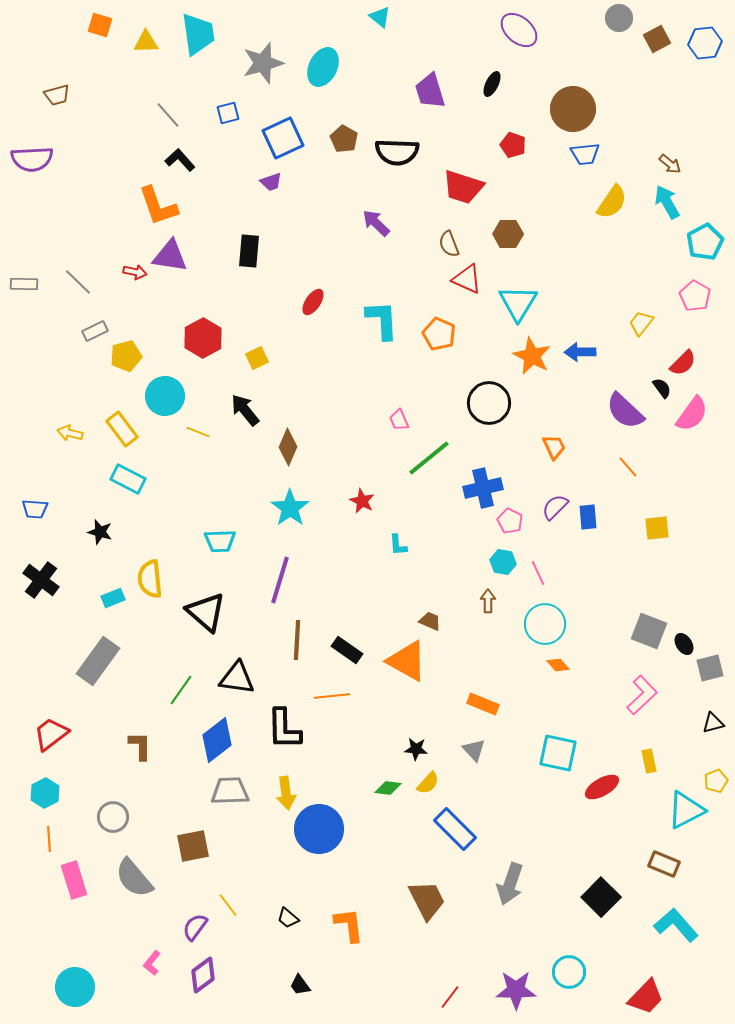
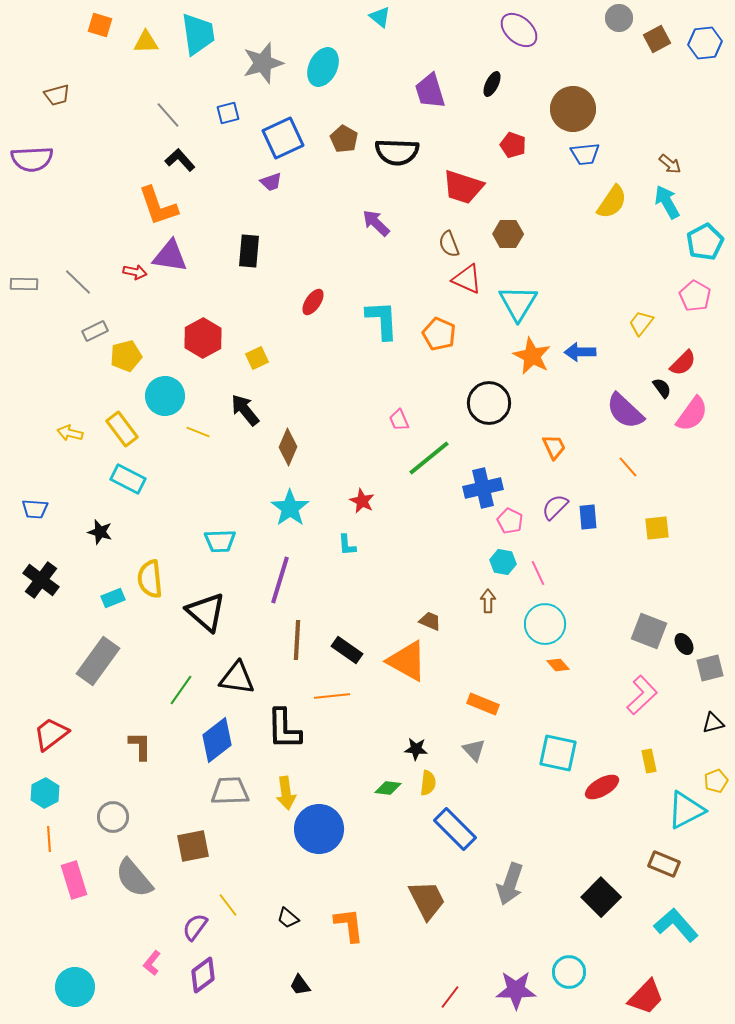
cyan L-shape at (398, 545): moved 51 px left
yellow semicircle at (428, 783): rotated 35 degrees counterclockwise
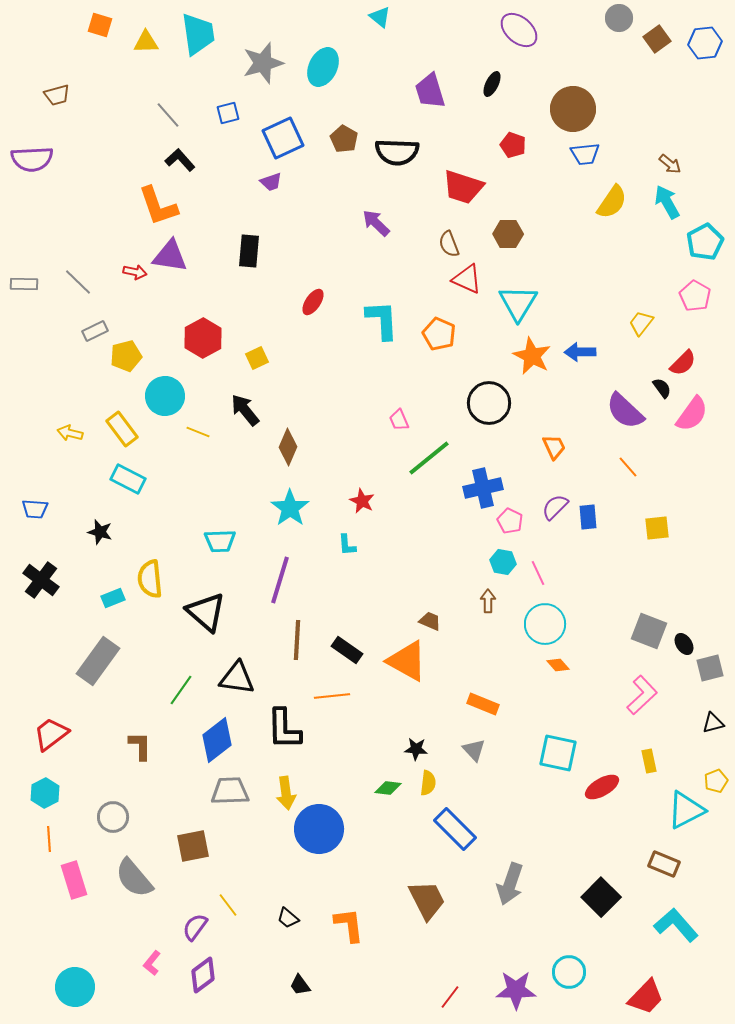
brown square at (657, 39): rotated 8 degrees counterclockwise
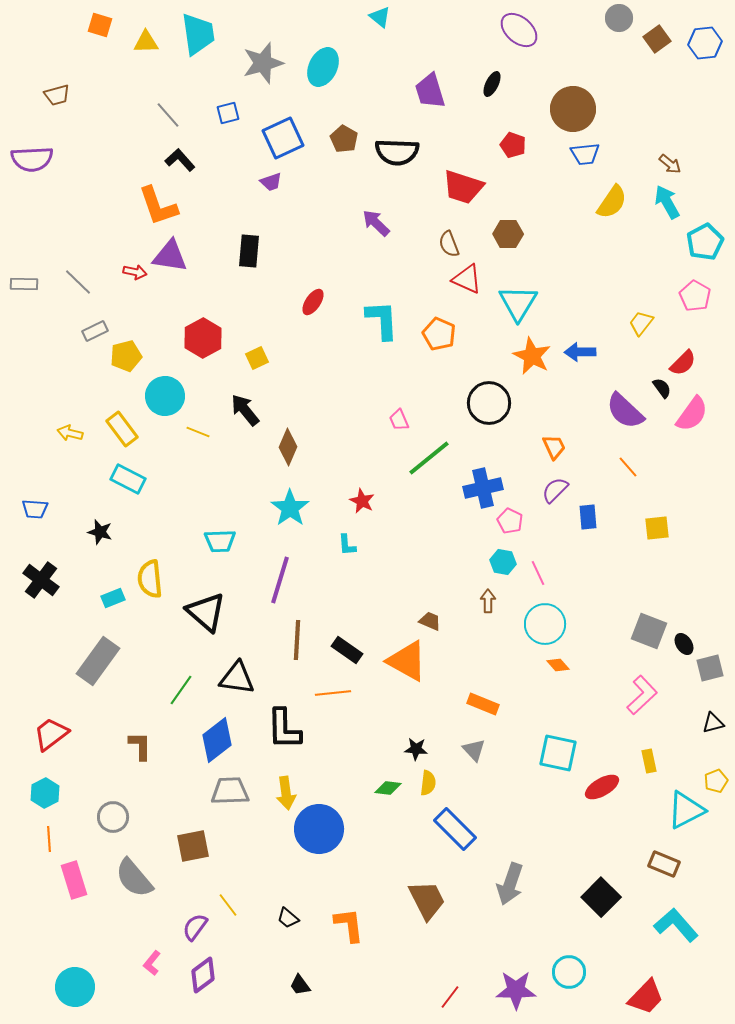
purple semicircle at (555, 507): moved 17 px up
orange line at (332, 696): moved 1 px right, 3 px up
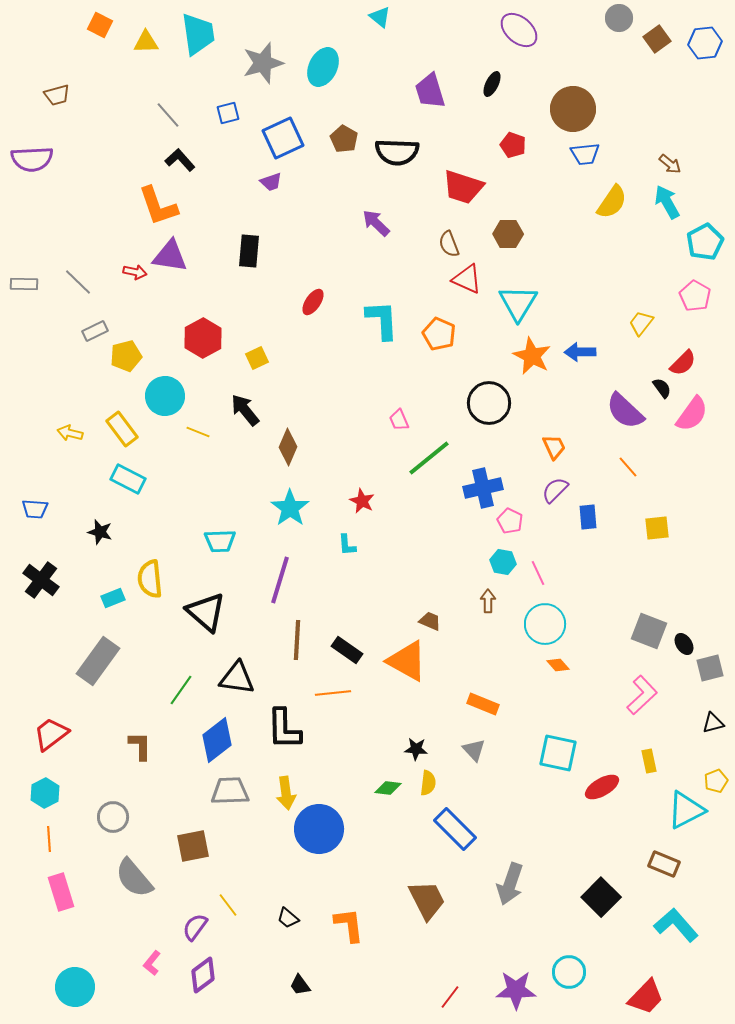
orange square at (100, 25): rotated 10 degrees clockwise
pink rectangle at (74, 880): moved 13 px left, 12 px down
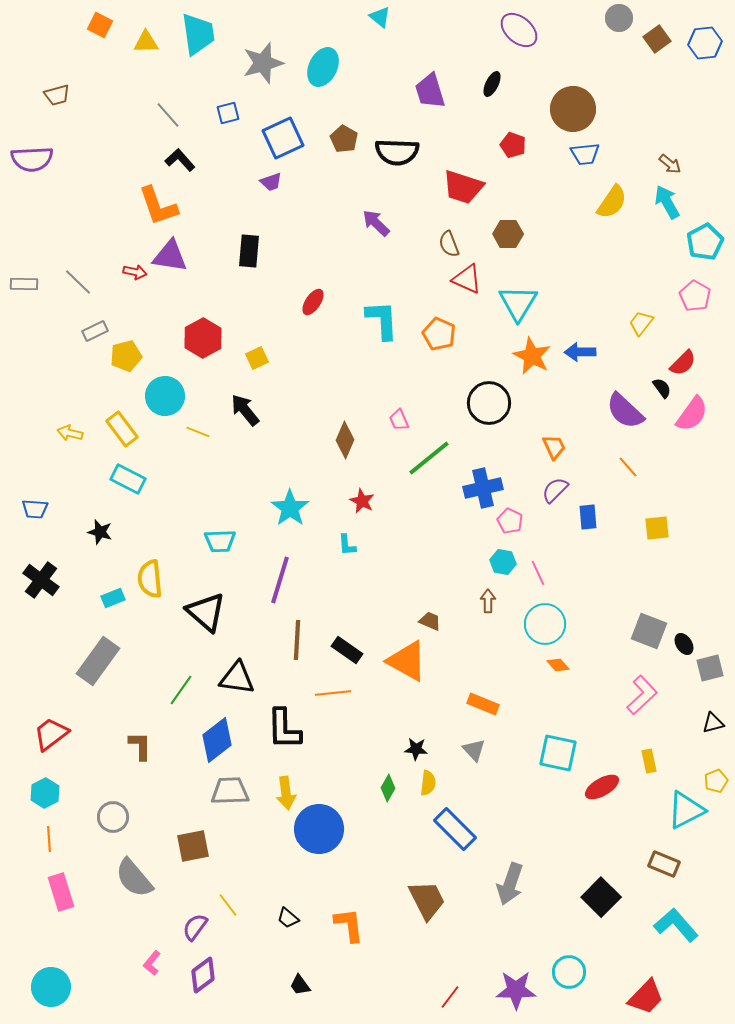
brown diamond at (288, 447): moved 57 px right, 7 px up
green diamond at (388, 788): rotated 68 degrees counterclockwise
cyan circle at (75, 987): moved 24 px left
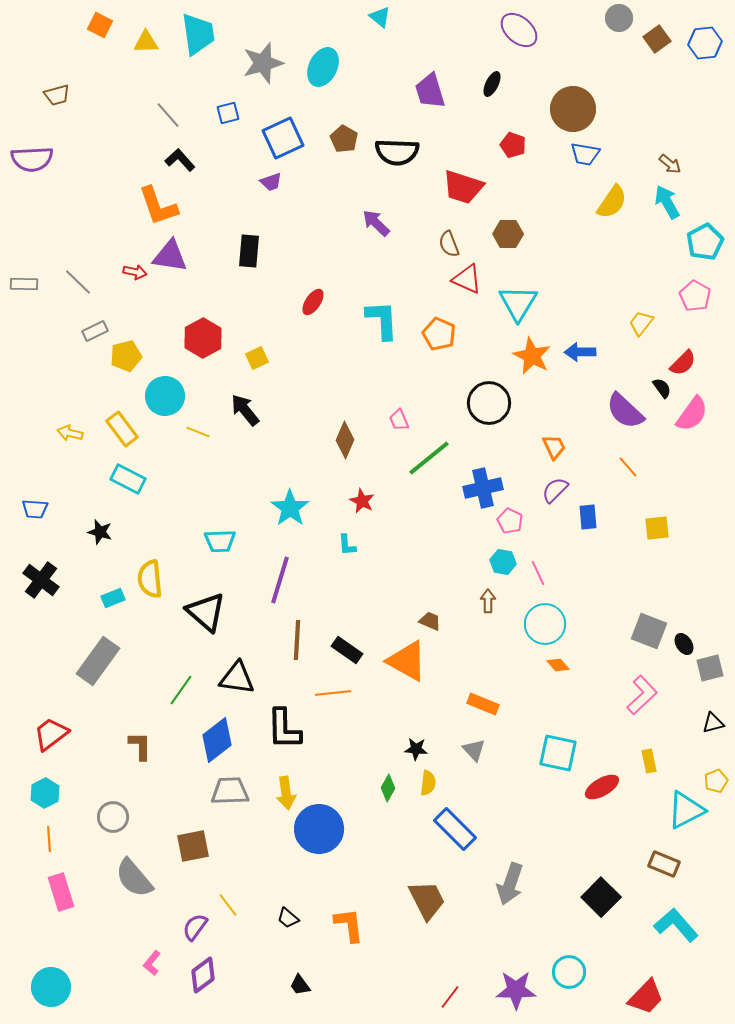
blue trapezoid at (585, 154): rotated 16 degrees clockwise
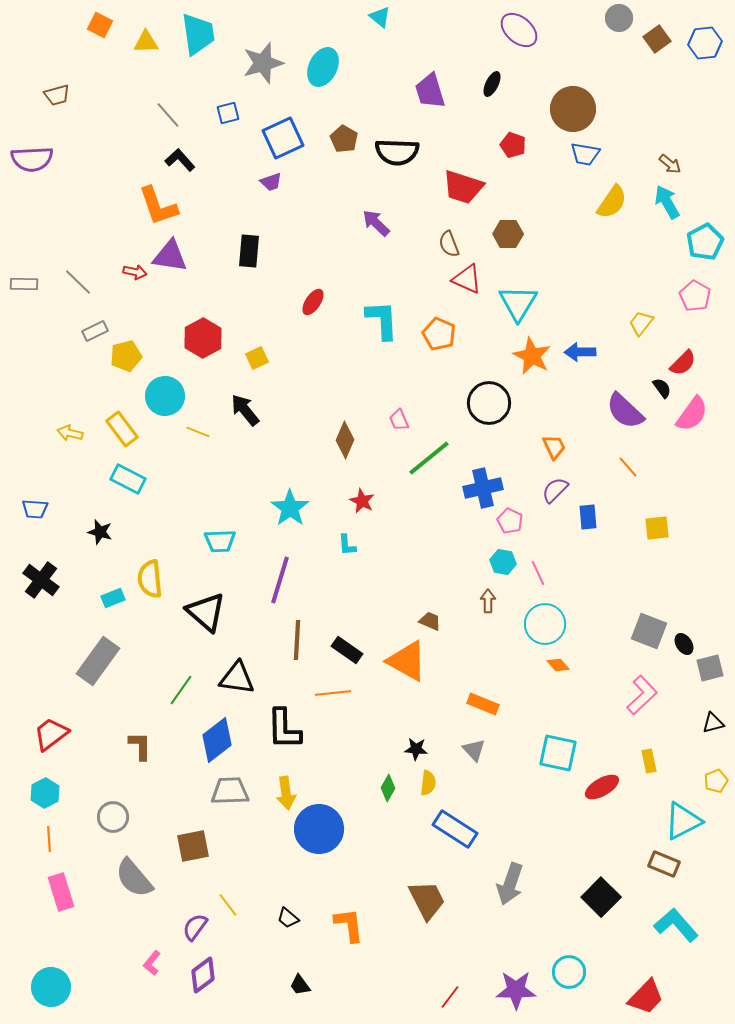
cyan triangle at (686, 810): moved 3 px left, 11 px down
blue rectangle at (455, 829): rotated 12 degrees counterclockwise
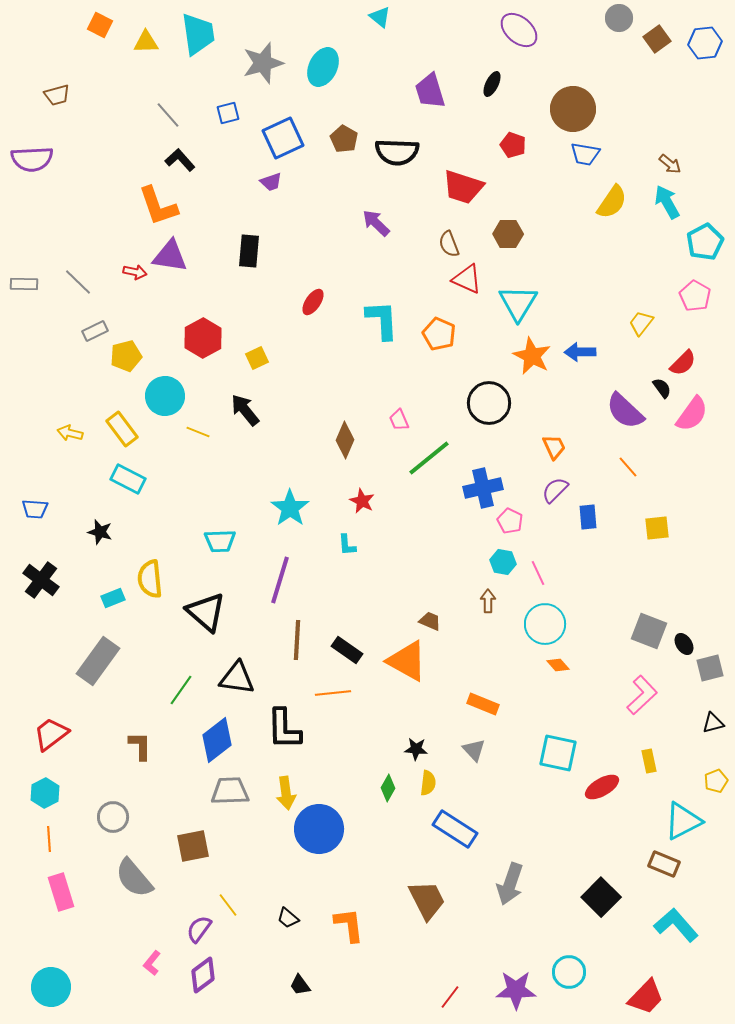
purple semicircle at (195, 927): moved 4 px right, 2 px down
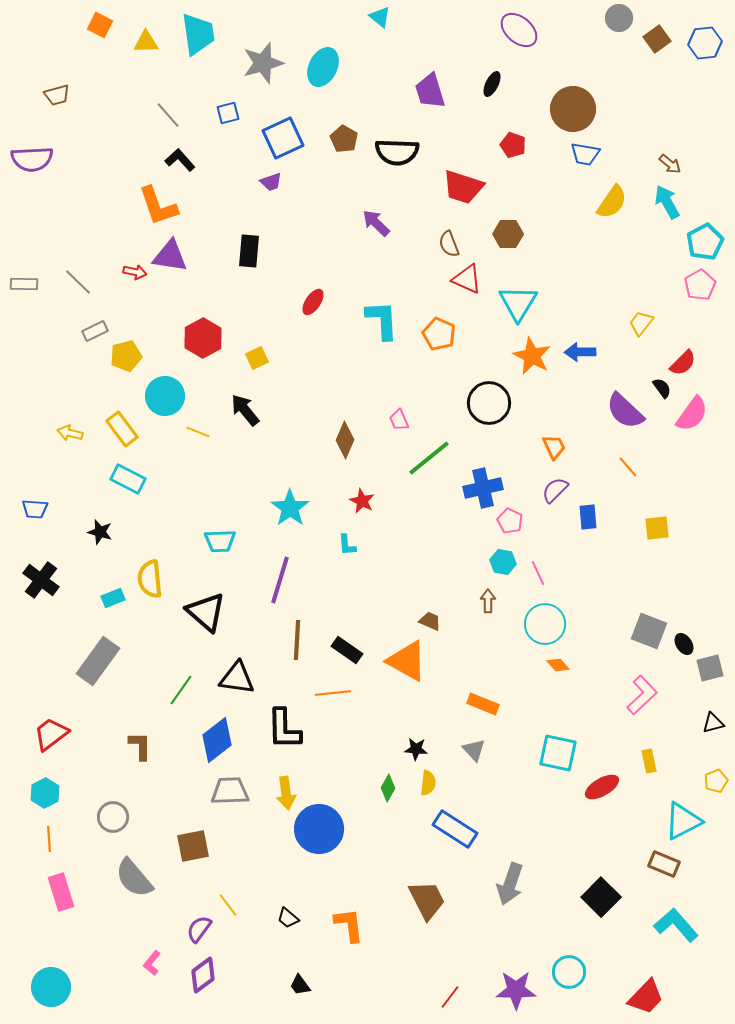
pink pentagon at (695, 296): moved 5 px right, 11 px up; rotated 12 degrees clockwise
